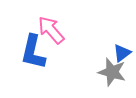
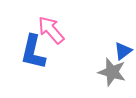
blue triangle: moved 1 px right, 2 px up
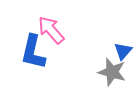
blue triangle: rotated 12 degrees counterclockwise
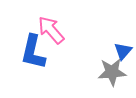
gray star: rotated 20 degrees counterclockwise
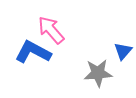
blue L-shape: rotated 105 degrees clockwise
gray star: moved 14 px left, 1 px down
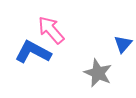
blue triangle: moved 7 px up
gray star: rotated 28 degrees clockwise
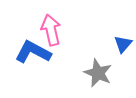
pink arrow: rotated 28 degrees clockwise
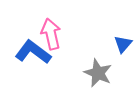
pink arrow: moved 4 px down
blue L-shape: rotated 9 degrees clockwise
